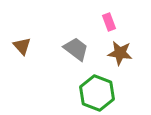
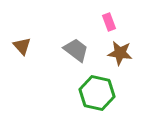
gray trapezoid: moved 1 px down
green hexagon: rotated 8 degrees counterclockwise
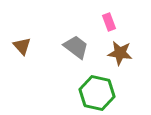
gray trapezoid: moved 3 px up
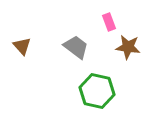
brown star: moved 8 px right, 6 px up
green hexagon: moved 2 px up
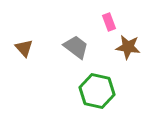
brown triangle: moved 2 px right, 2 px down
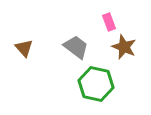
brown star: moved 4 px left; rotated 15 degrees clockwise
green hexagon: moved 1 px left, 7 px up
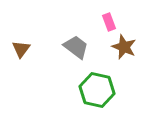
brown triangle: moved 3 px left, 1 px down; rotated 18 degrees clockwise
green hexagon: moved 1 px right, 6 px down
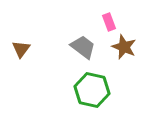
gray trapezoid: moved 7 px right
green hexagon: moved 5 px left
